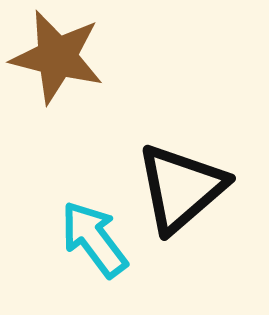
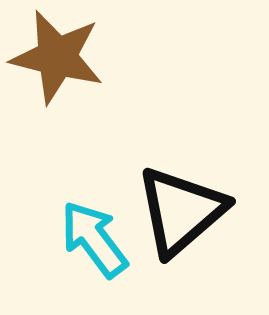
black triangle: moved 23 px down
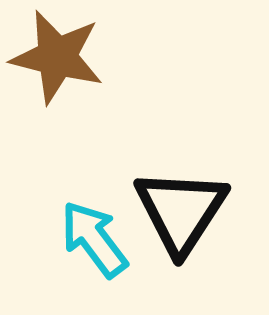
black triangle: rotated 16 degrees counterclockwise
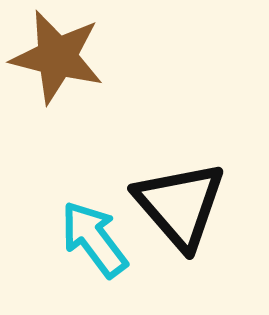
black triangle: moved 1 px left, 6 px up; rotated 14 degrees counterclockwise
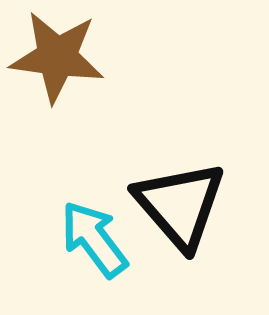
brown star: rotated 6 degrees counterclockwise
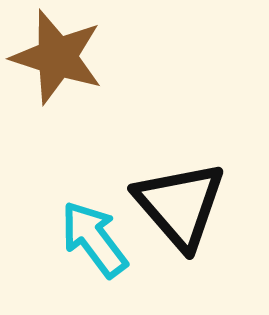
brown star: rotated 10 degrees clockwise
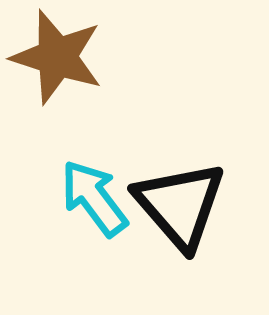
cyan arrow: moved 41 px up
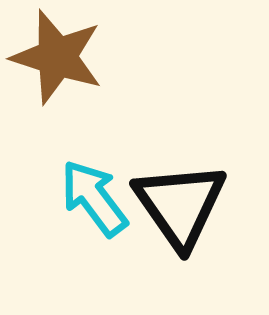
black triangle: rotated 6 degrees clockwise
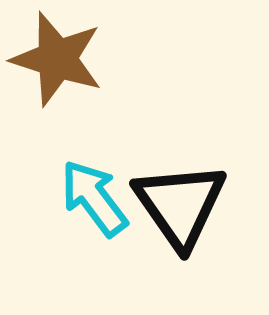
brown star: moved 2 px down
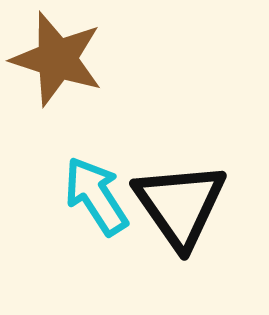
cyan arrow: moved 2 px right, 2 px up; rotated 4 degrees clockwise
